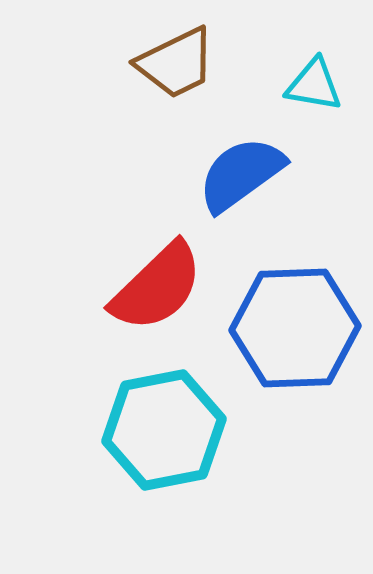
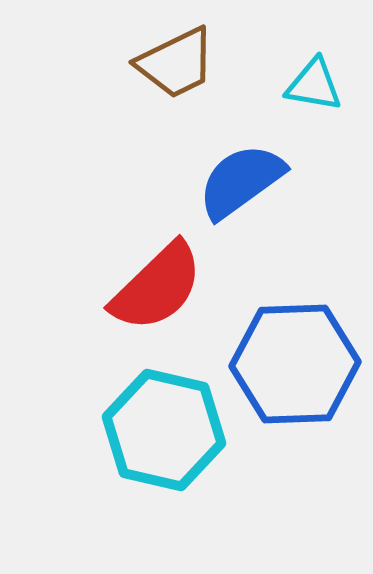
blue semicircle: moved 7 px down
blue hexagon: moved 36 px down
cyan hexagon: rotated 24 degrees clockwise
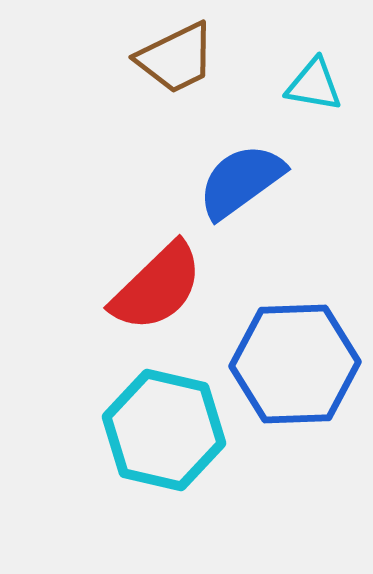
brown trapezoid: moved 5 px up
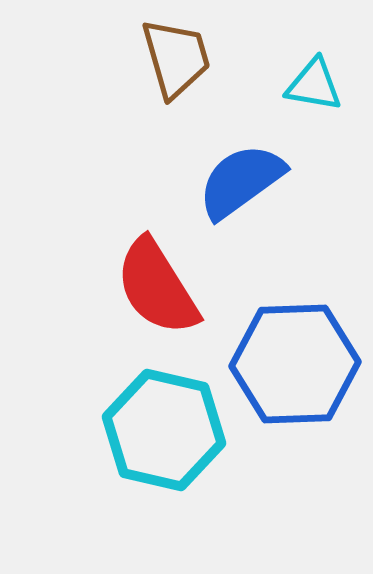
brown trapezoid: rotated 80 degrees counterclockwise
red semicircle: rotated 102 degrees clockwise
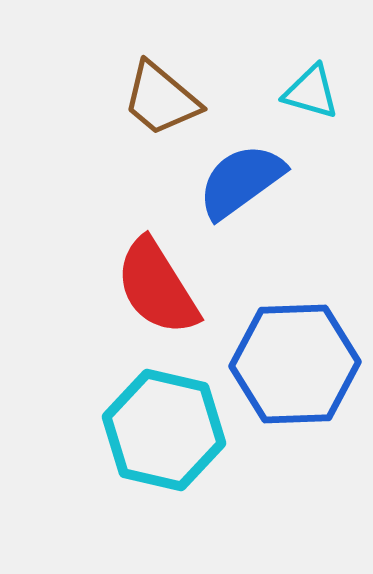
brown trapezoid: moved 15 px left, 41 px down; rotated 146 degrees clockwise
cyan triangle: moved 3 px left, 7 px down; rotated 6 degrees clockwise
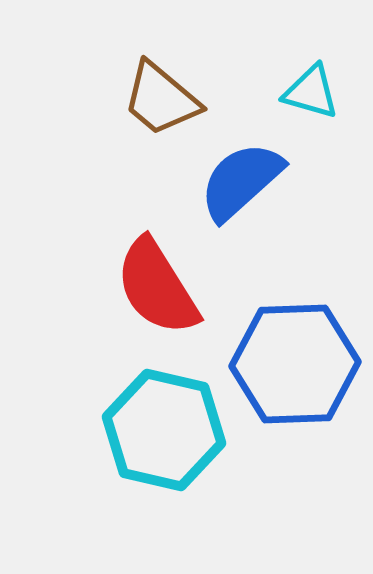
blue semicircle: rotated 6 degrees counterclockwise
